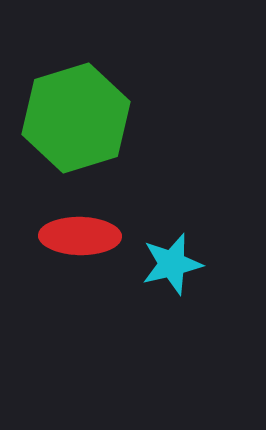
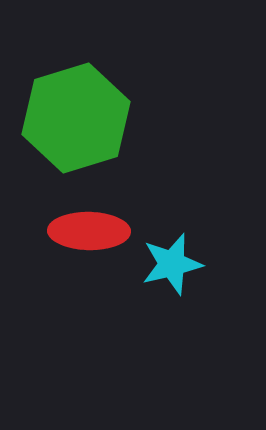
red ellipse: moved 9 px right, 5 px up
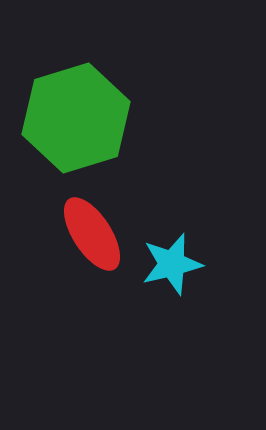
red ellipse: moved 3 px right, 3 px down; rotated 56 degrees clockwise
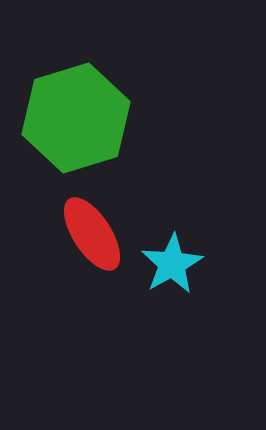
cyan star: rotated 16 degrees counterclockwise
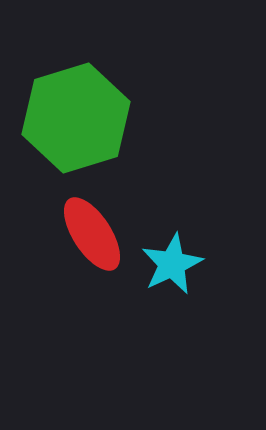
cyan star: rotated 4 degrees clockwise
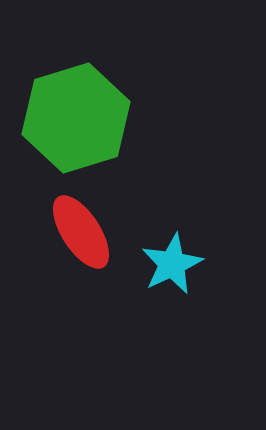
red ellipse: moved 11 px left, 2 px up
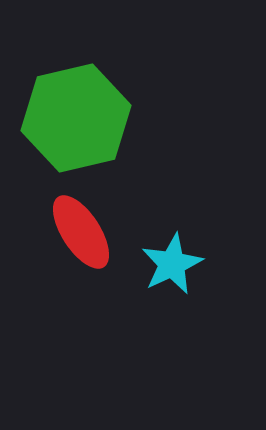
green hexagon: rotated 4 degrees clockwise
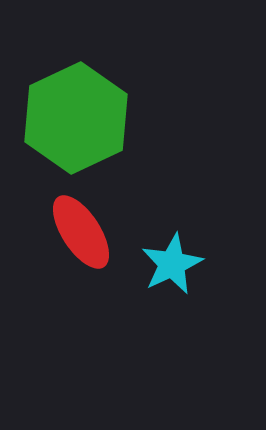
green hexagon: rotated 12 degrees counterclockwise
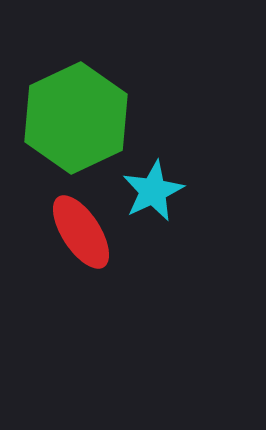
cyan star: moved 19 px left, 73 px up
